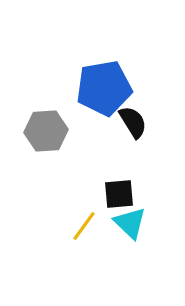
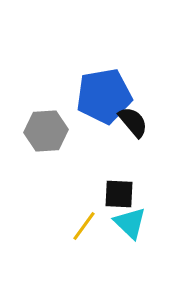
blue pentagon: moved 8 px down
black semicircle: rotated 8 degrees counterclockwise
black square: rotated 8 degrees clockwise
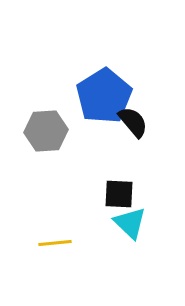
blue pentagon: rotated 22 degrees counterclockwise
yellow line: moved 29 px left, 17 px down; rotated 48 degrees clockwise
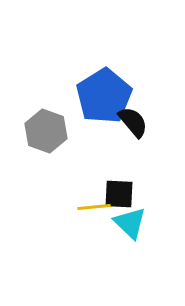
gray hexagon: rotated 24 degrees clockwise
yellow line: moved 39 px right, 36 px up
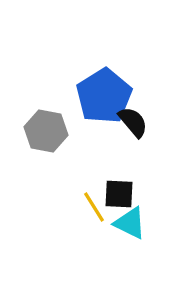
gray hexagon: rotated 9 degrees counterclockwise
yellow line: rotated 64 degrees clockwise
cyan triangle: rotated 18 degrees counterclockwise
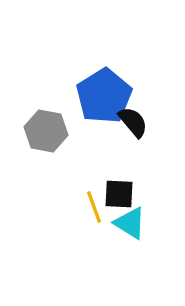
yellow line: rotated 12 degrees clockwise
cyan triangle: rotated 6 degrees clockwise
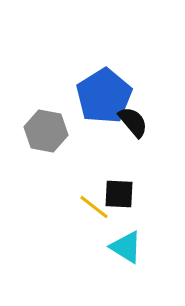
yellow line: rotated 32 degrees counterclockwise
cyan triangle: moved 4 px left, 24 px down
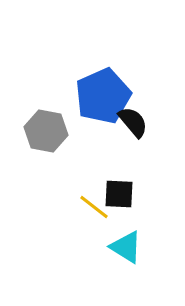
blue pentagon: moved 1 px left; rotated 8 degrees clockwise
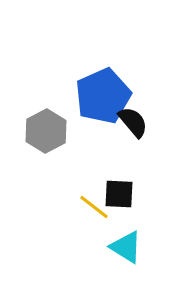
gray hexagon: rotated 21 degrees clockwise
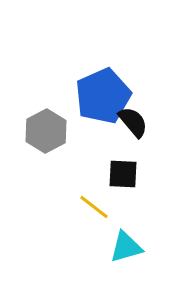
black square: moved 4 px right, 20 px up
cyan triangle: rotated 48 degrees counterclockwise
